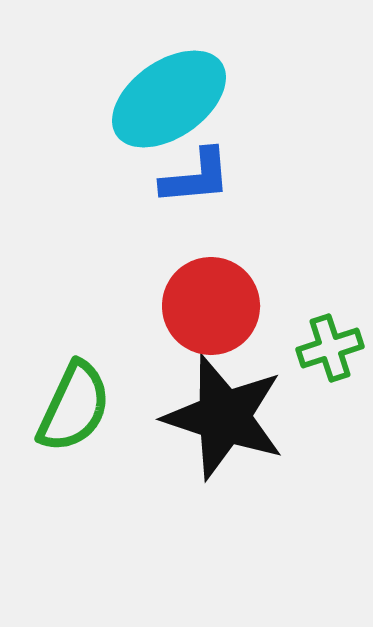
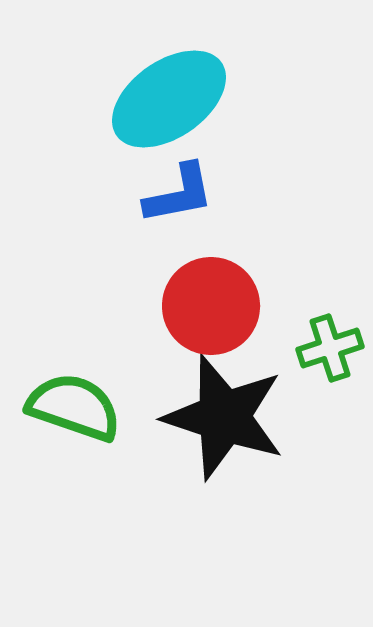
blue L-shape: moved 17 px left, 17 px down; rotated 6 degrees counterclockwise
green semicircle: rotated 96 degrees counterclockwise
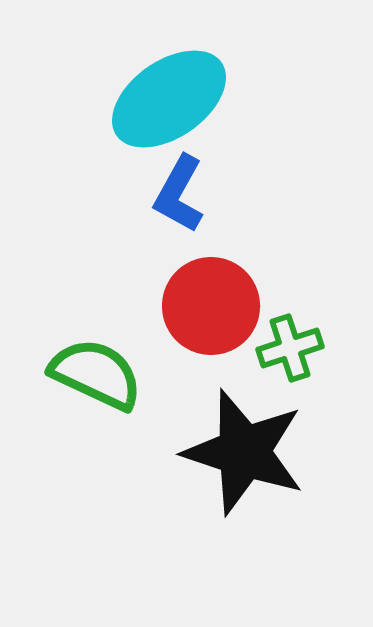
blue L-shape: rotated 130 degrees clockwise
green cross: moved 40 px left
green semicircle: moved 22 px right, 33 px up; rotated 6 degrees clockwise
black star: moved 20 px right, 35 px down
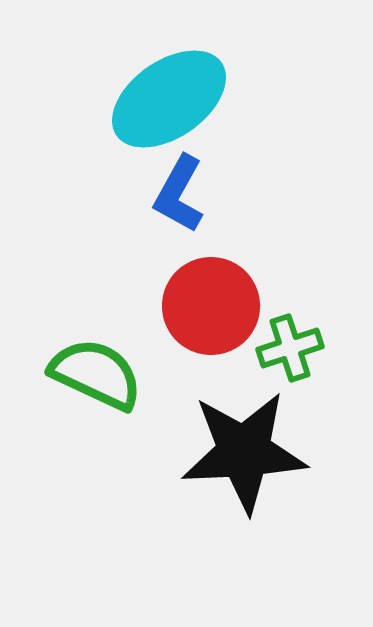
black star: rotated 21 degrees counterclockwise
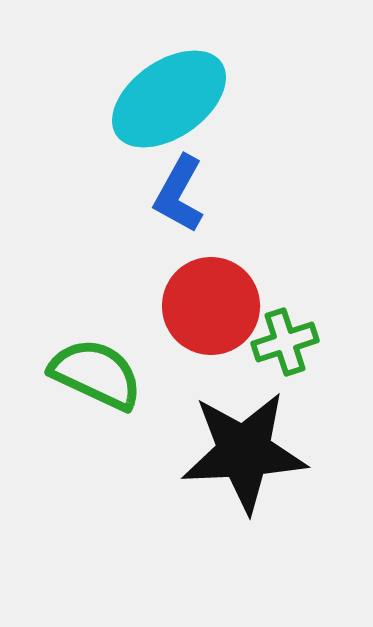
green cross: moved 5 px left, 6 px up
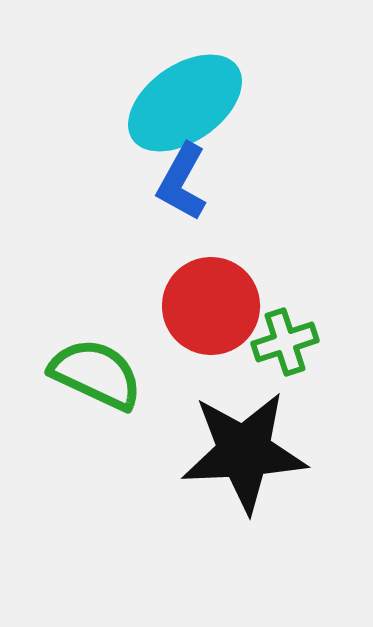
cyan ellipse: moved 16 px right, 4 px down
blue L-shape: moved 3 px right, 12 px up
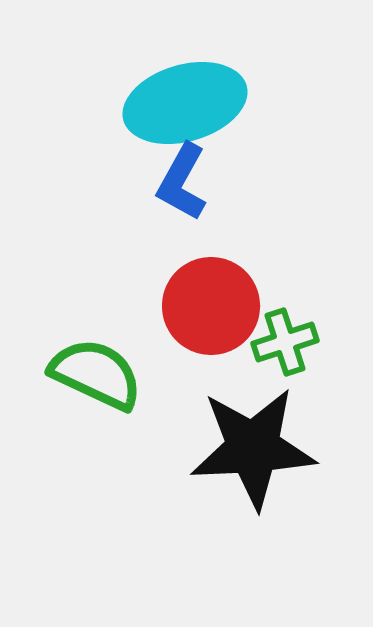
cyan ellipse: rotated 19 degrees clockwise
black star: moved 9 px right, 4 px up
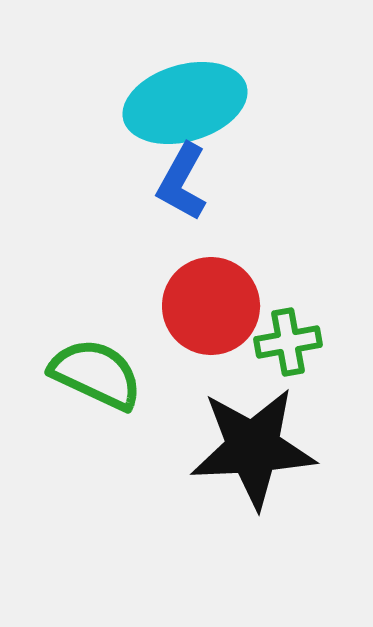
green cross: moved 3 px right; rotated 8 degrees clockwise
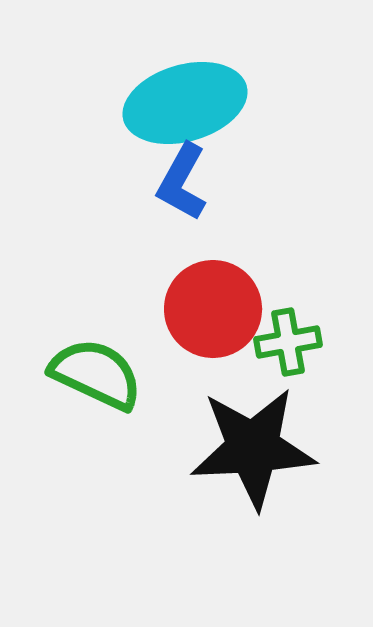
red circle: moved 2 px right, 3 px down
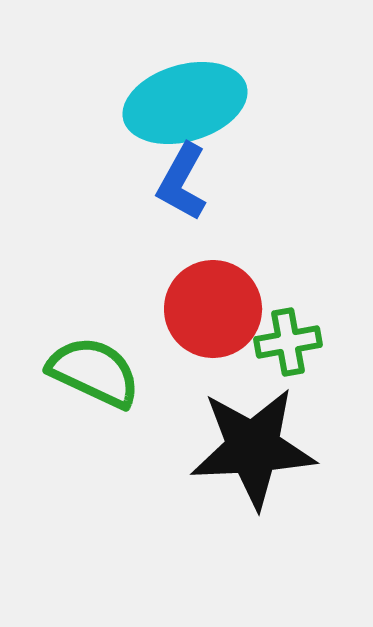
green semicircle: moved 2 px left, 2 px up
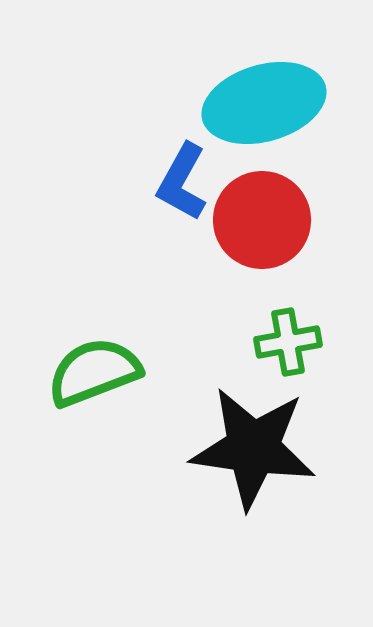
cyan ellipse: moved 79 px right
red circle: moved 49 px right, 89 px up
green semicircle: rotated 46 degrees counterclockwise
black star: rotated 11 degrees clockwise
